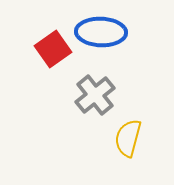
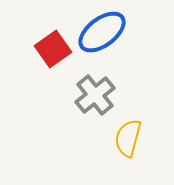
blue ellipse: moved 1 px right; rotated 39 degrees counterclockwise
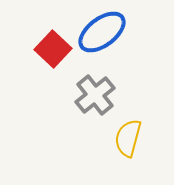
red square: rotated 12 degrees counterclockwise
